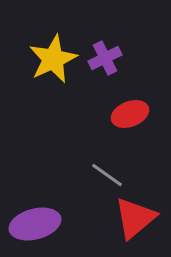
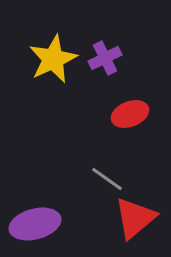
gray line: moved 4 px down
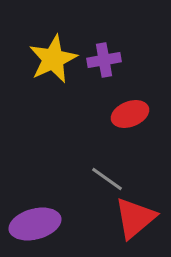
purple cross: moved 1 px left, 2 px down; rotated 16 degrees clockwise
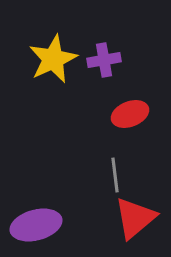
gray line: moved 8 px right, 4 px up; rotated 48 degrees clockwise
purple ellipse: moved 1 px right, 1 px down
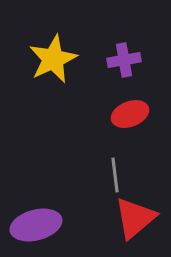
purple cross: moved 20 px right
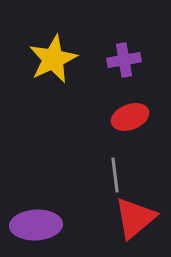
red ellipse: moved 3 px down
purple ellipse: rotated 12 degrees clockwise
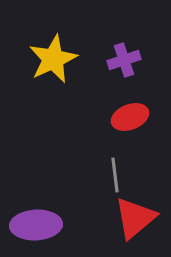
purple cross: rotated 8 degrees counterclockwise
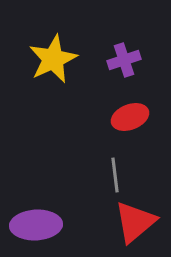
red triangle: moved 4 px down
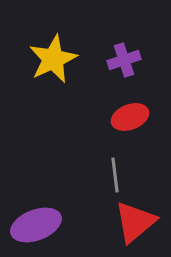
purple ellipse: rotated 18 degrees counterclockwise
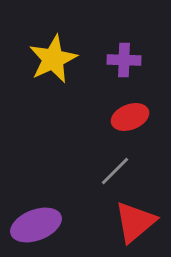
purple cross: rotated 20 degrees clockwise
gray line: moved 4 px up; rotated 52 degrees clockwise
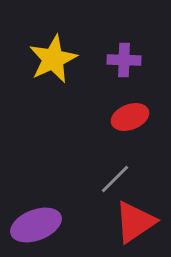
gray line: moved 8 px down
red triangle: rotated 6 degrees clockwise
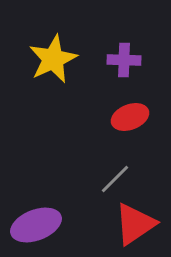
red triangle: moved 2 px down
